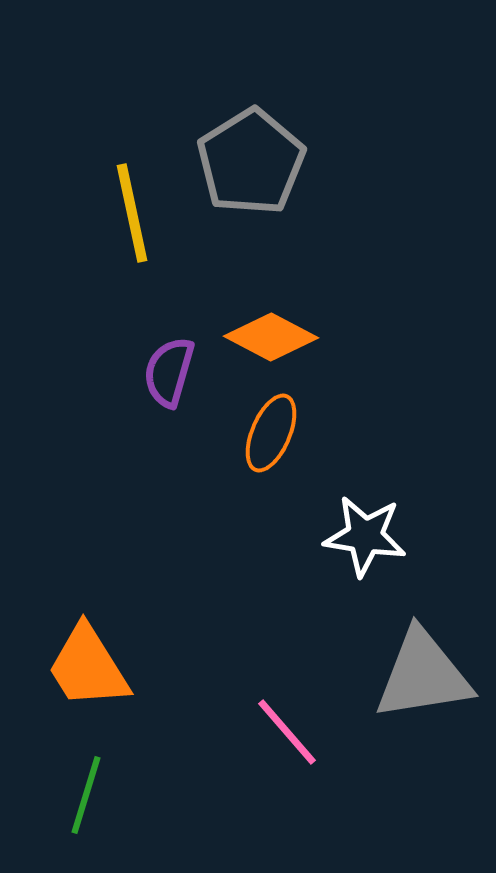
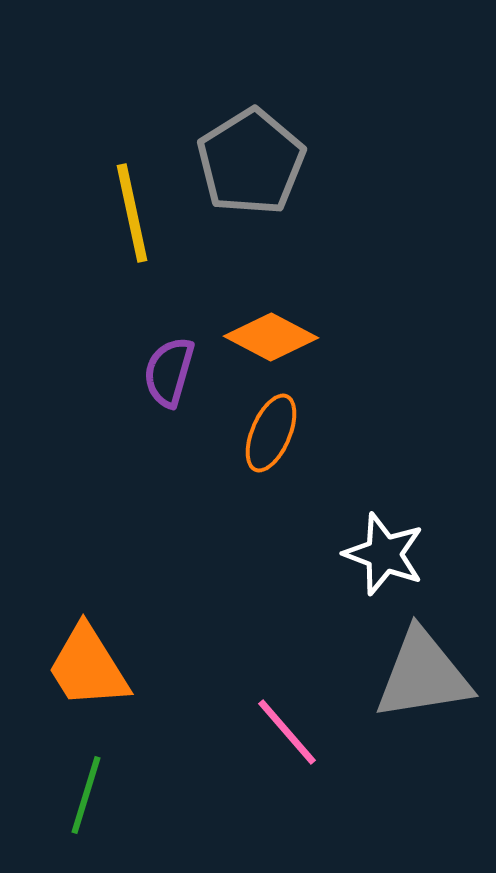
white star: moved 19 px right, 18 px down; rotated 12 degrees clockwise
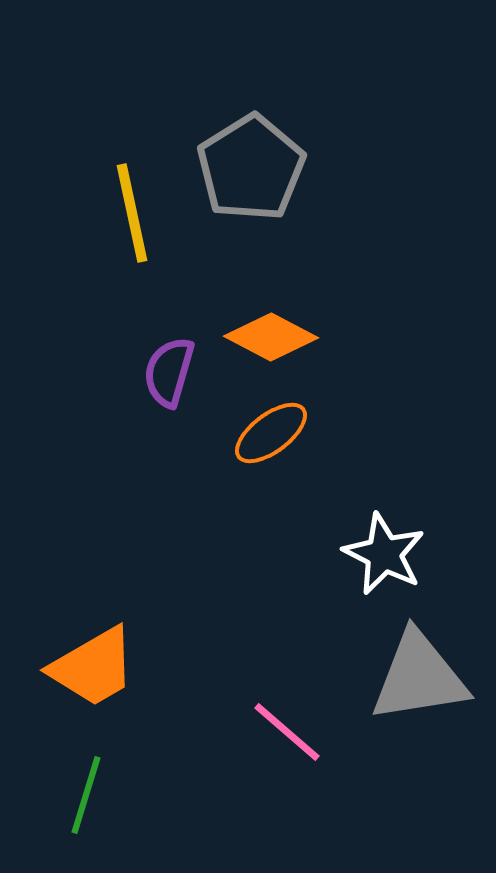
gray pentagon: moved 6 px down
orange ellipse: rotated 30 degrees clockwise
white star: rotated 6 degrees clockwise
orange trapezoid: moved 5 px right; rotated 88 degrees counterclockwise
gray triangle: moved 4 px left, 2 px down
pink line: rotated 8 degrees counterclockwise
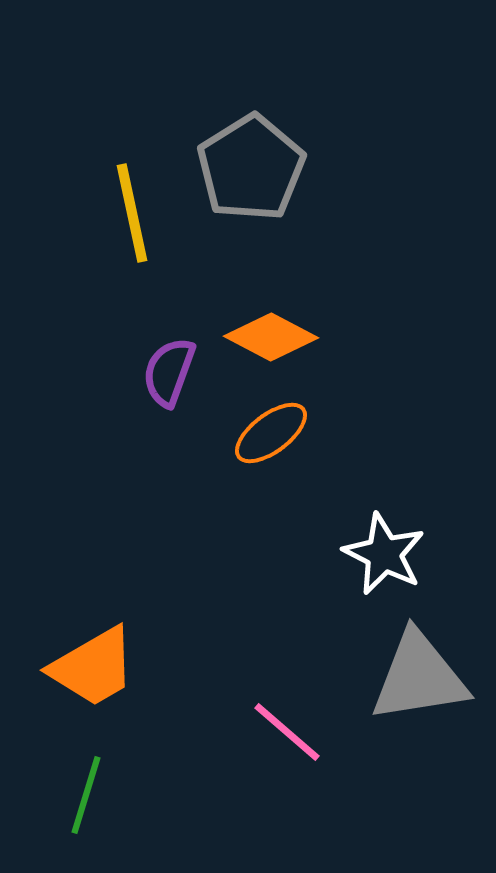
purple semicircle: rotated 4 degrees clockwise
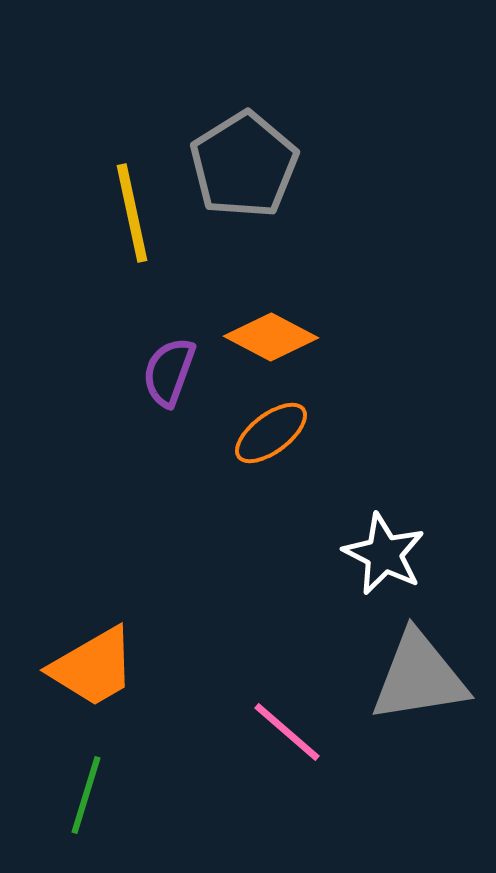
gray pentagon: moved 7 px left, 3 px up
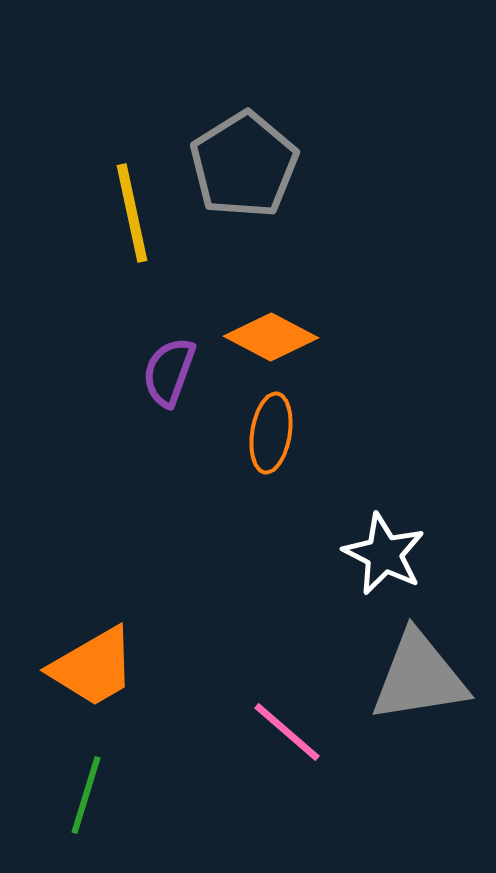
orange ellipse: rotated 44 degrees counterclockwise
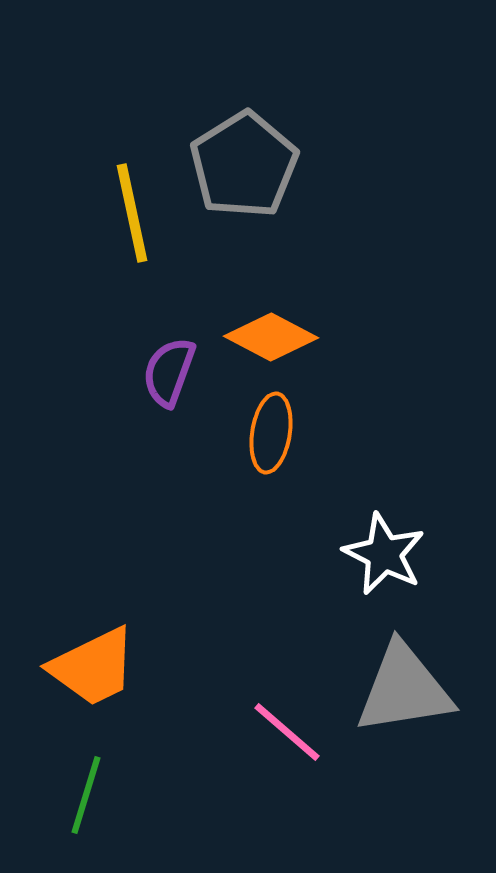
orange trapezoid: rotated 4 degrees clockwise
gray triangle: moved 15 px left, 12 px down
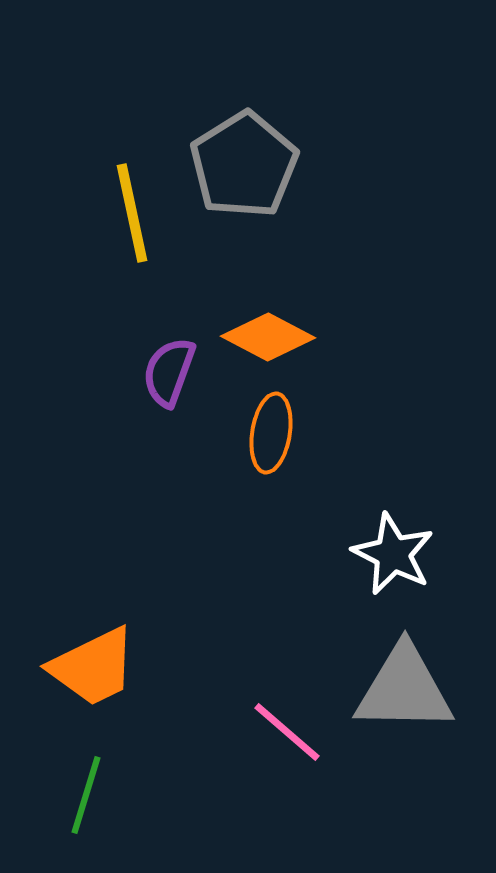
orange diamond: moved 3 px left
white star: moved 9 px right
gray triangle: rotated 10 degrees clockwise
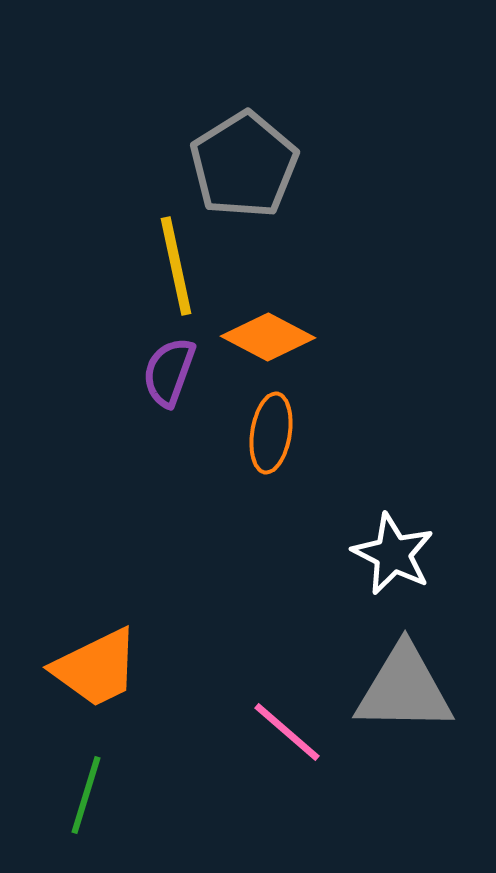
yellow line: moved 44 px right, 53 px down
orange trapezoid: moved 3 px right, 1 px down
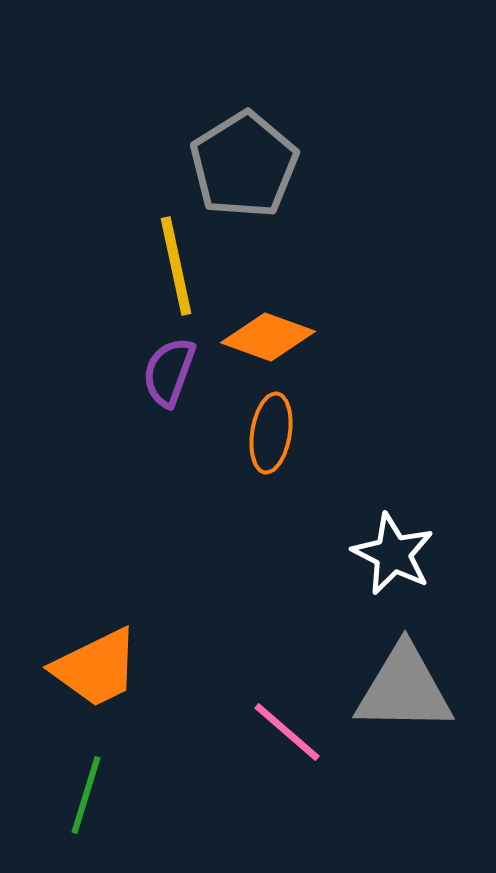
orange diamond: rotated 8 degrees counterclockwise
